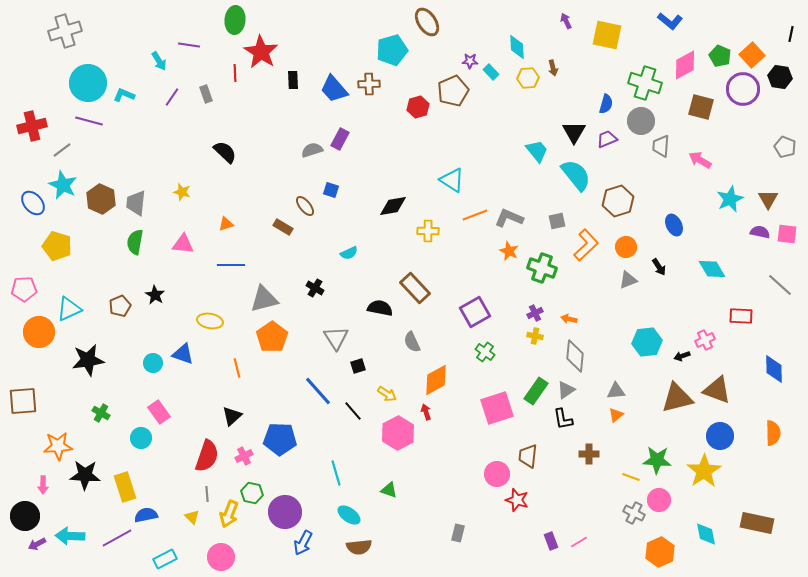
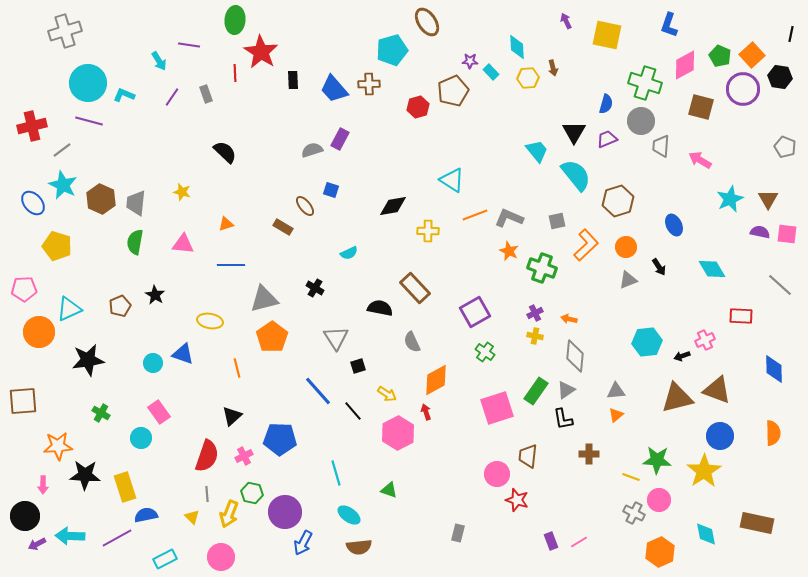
blue L-shape at (670, 21): moved 1 px left, 4 px down; rotated 70 degrees clockwise
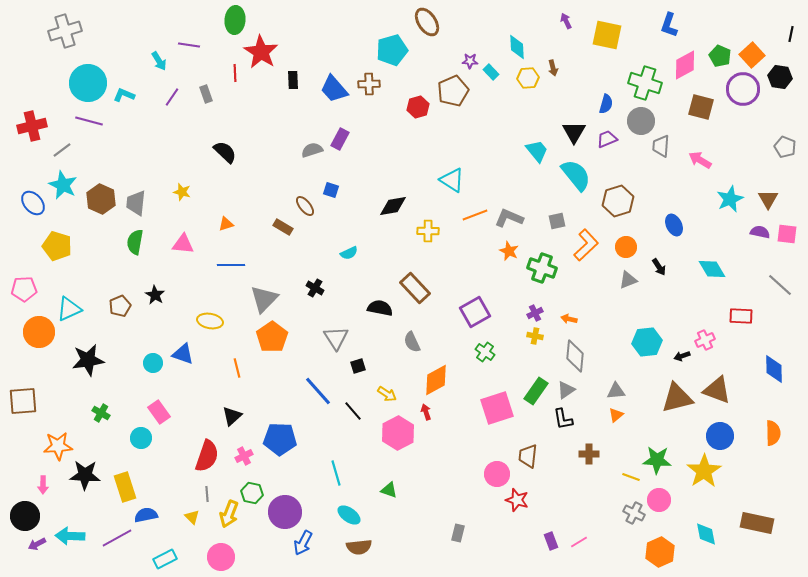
gray triangle at (264, 299): rotated 32 degrees counterclockwise
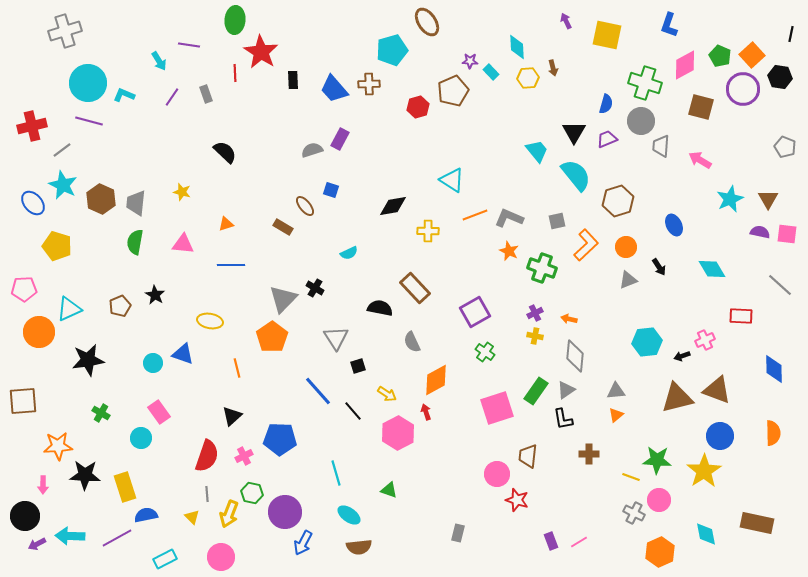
gray triangle at (264, 299): moved 19 px right
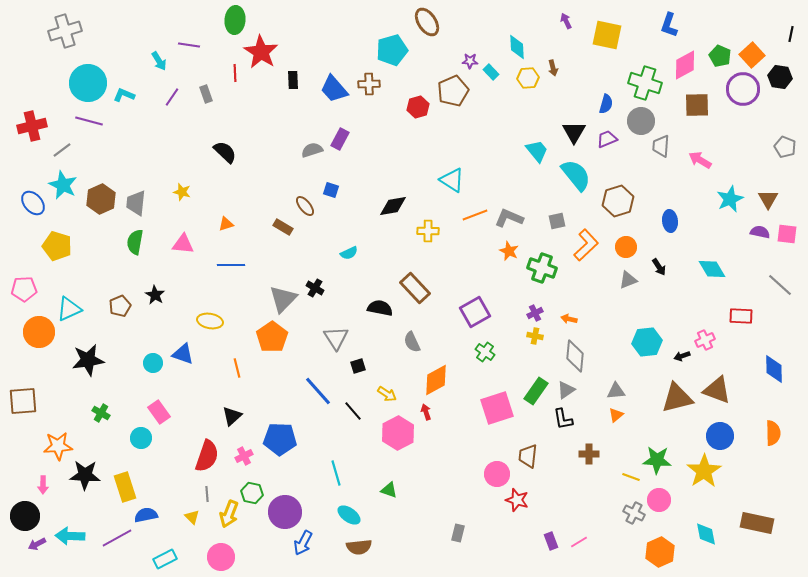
brown square at (701, 107): moved 4 px left, 2 px up; rotated 16 degrees counterclockwise
brown hexagon at (101, 199): rotated 12 degrees clockwise
blue ellipse at (674, 225): moved 4 px left, 4 px up; rotated 20 degrees clockwise
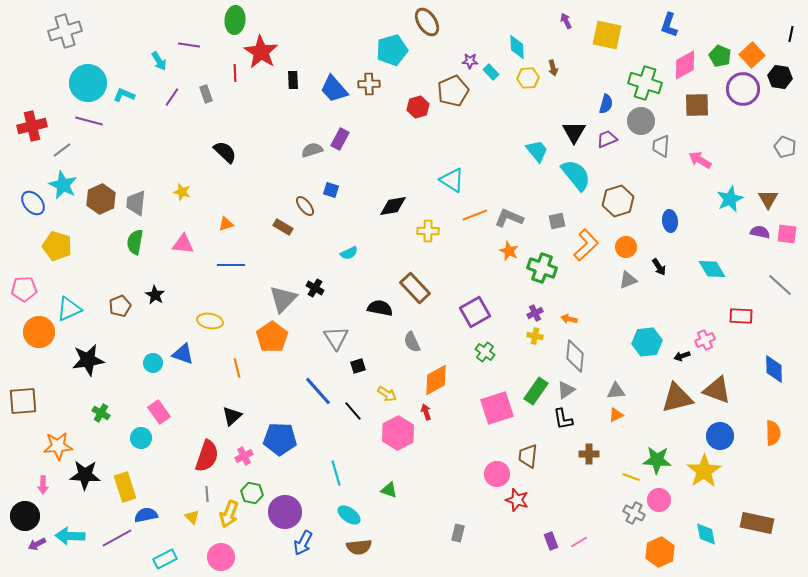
orange triangle at (616, 415): rotated 14 degrees clockwise
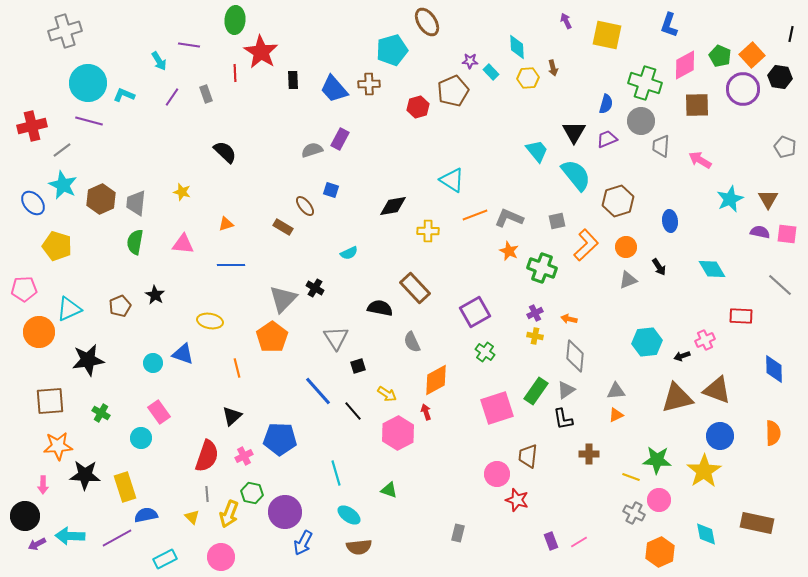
brown square at (23, 401): moved 27 px right
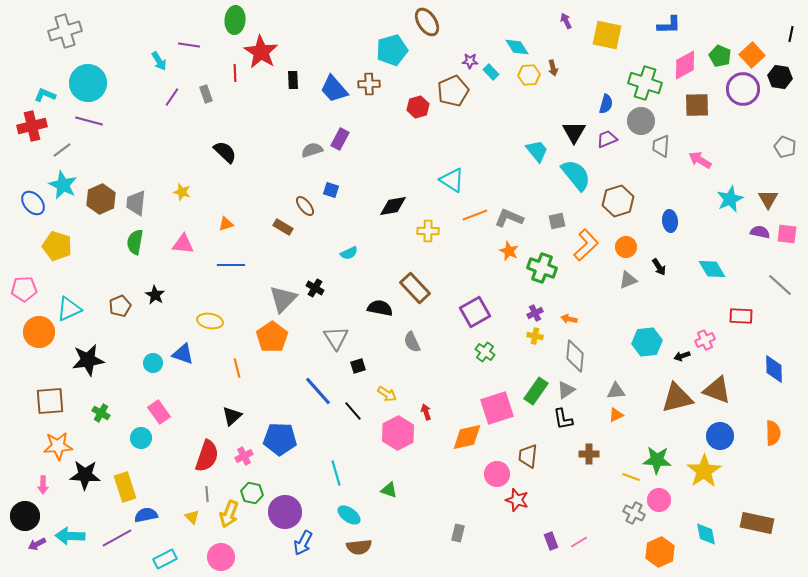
blue L-shape at (669, 25): rotated 110 degrees counterclockwise
cyan diamond at (517, 47): rotated 30 degrees counterclockwise
yellow hexagon at (528, 78): moved 1 px right, 3 px up
cyan L-shape at (124, 95): moved 79 px left
orange diamond at (436, 380): moved 31 px right, 57 px down; rotated 16 degrees clockwise
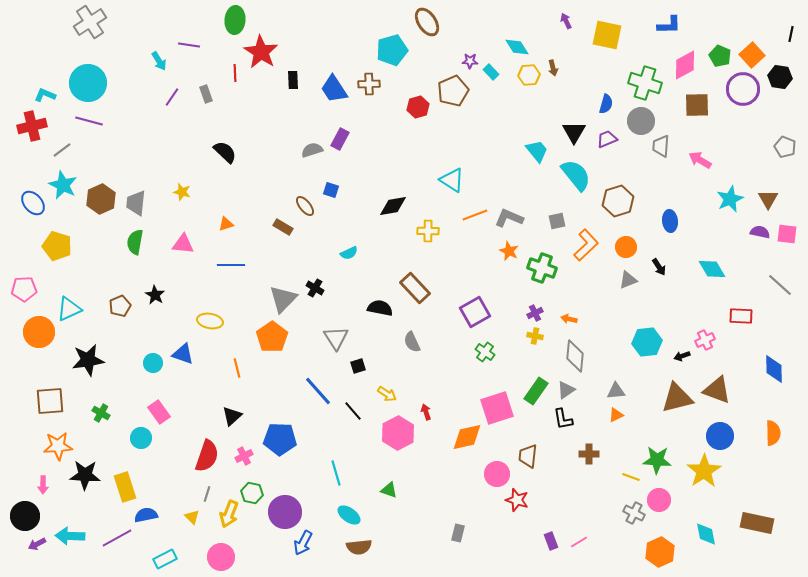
gray cross at (65, 31): moved 25 px right, 9 px up; rotated 16 degrees counterclockwise
blue trapezoid at (334, 89): rotated 8 degrees clockwise
gray line at (207, 494): rotated 21 degrees clockwise
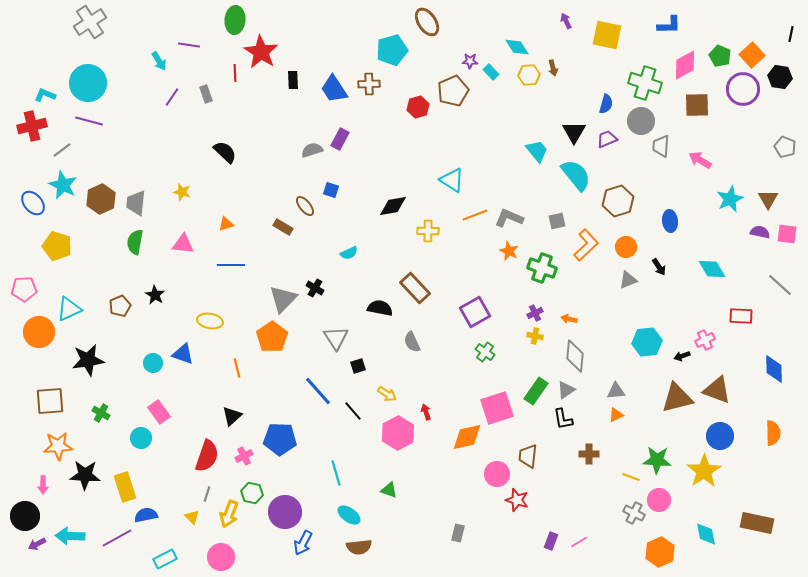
purple rectangle at (551, 541): rotated 42 degrees clockwise
